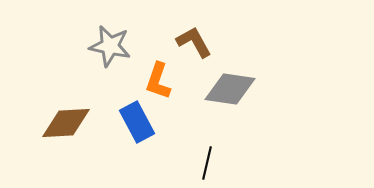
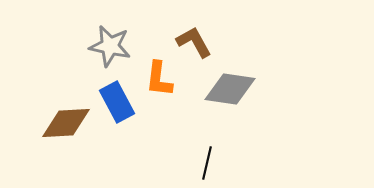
orange L-shape: moved 1 px right, 2 px up; rotated 12 degrees counterclockwise
blue rectangle: moved 20 px left, 20 px up
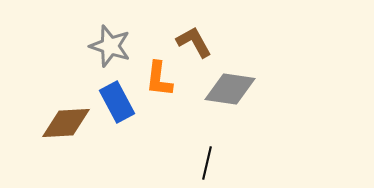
gray star: rotated 6 degrees clockwise
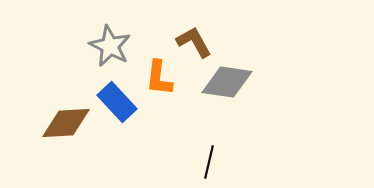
gray star: rotated 9 degrees clockwise
orange L-shape: moved 1 px up
gray diamond: moved 3 px left, 7 px up
blue rectangle: rotated 15 degrees counterclockwise
black line: moved 2 px right, 1 px up
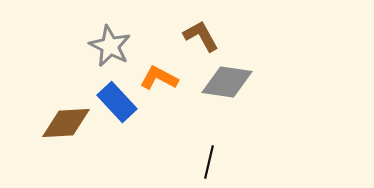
brown L-shape: moved 7 px right, 6 px up
orange L-shape: rotated 111 degrees clockwise
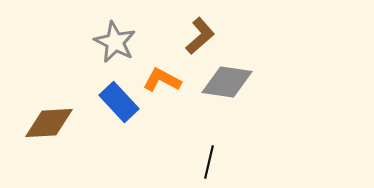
brown L-shape: moved 1 px left; rotated 78 degrees clockwise
gray star: moved 5 px right, 4 px up
orange L-shape: moved 3 px right, 2 px down
blue rectangle: moved 2 px right
brown diamond: moved 17 px left
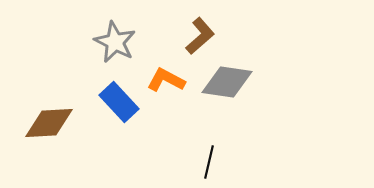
orange L-shape: moved 4 px right
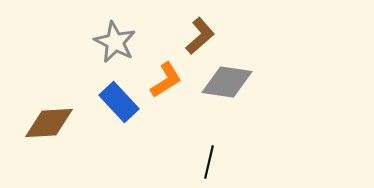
orange L-shape: rotated 120 degrees clockwise
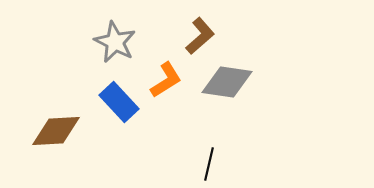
brown diamond: moved 7 px right, 8 px down
black line: moved 2 px down
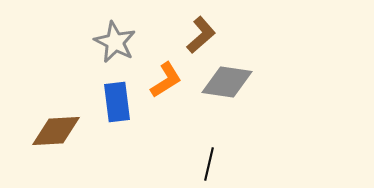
brown L-shape: moved 1 px right, 1 px up
blue rectangle: moved 2 px left; rotated 36 degrees clockwise
